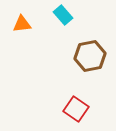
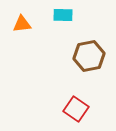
cyan rectangle: rotated 48 degrees counterclockwise
brown hexagon: moved 1 px left
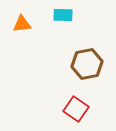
brown hexagon: moved 2 px left, 8 px down
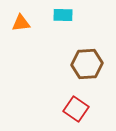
orange triangle: moved 1 px left, 1 px up
brown hexagon: rotated 8 degrees clockwise
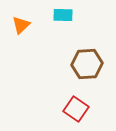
orange triangle: moved 2 px down; rotated 36 degrees counterclockwise
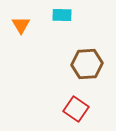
cyan rectangle: moved 1 px left
orange triangle: rotated 18 degrees counterclockwise
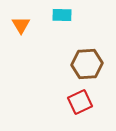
red square: moved 4 px right, 7 px up; rotated 30 degrees clockwise
